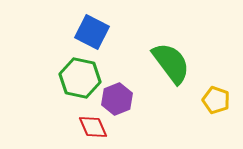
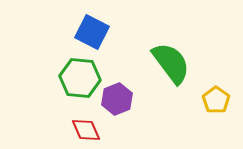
green hexagon: rotated 6 degrees counterclockwise
yellow pentagon: rotated 16 degrees clockwise
red diamond: moved 7 px left, 3 px down
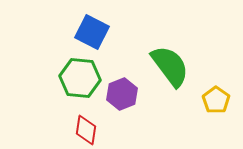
green semicircle: moved 1 px left, 3 px down
purple hexagon: moved 5 px right, 5 px up
red diamond: rotated 32 degrees clockwise
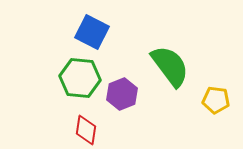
yellow pentagon: rotated 28 degrees counterclockwise
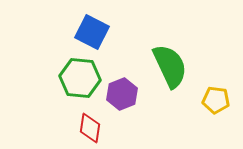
green semicircle: rotated 12 degrees clockwise
red diamond: moved 4 px right, 2 px up
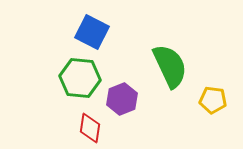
purple hexagon: moved 5 px down
yellow pentagon: moved 3 px left
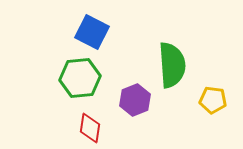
green semicircle: moved 2 px right, 1 px up; rotated 21 degrees clockwise
green hexagon: rotated 12 degrees counterclockwise
purple hexagon: moved 13 px right, 1 px down
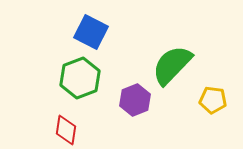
blue square: moved 1 px left
green semicircle: rotated 132 degrees counterclockwise
green hexagon: rotated 15 degrees counterclockwise
red diamond: moved 24 px left, 2 px down
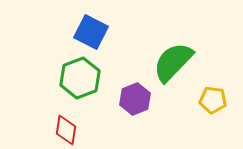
green semicircle: moved 1 px right, 3 px up
purple hexagon: moved 1 px up
